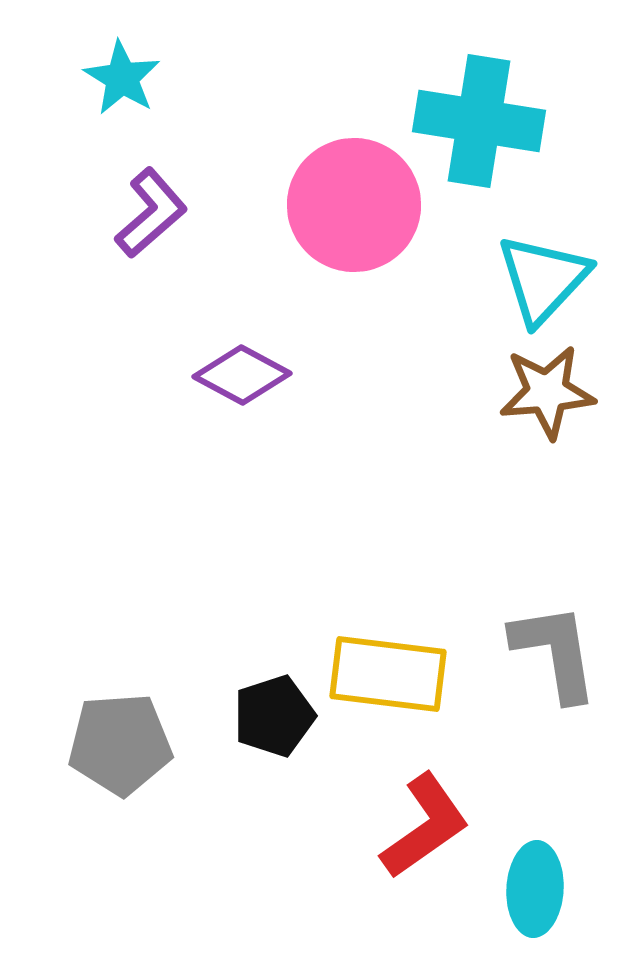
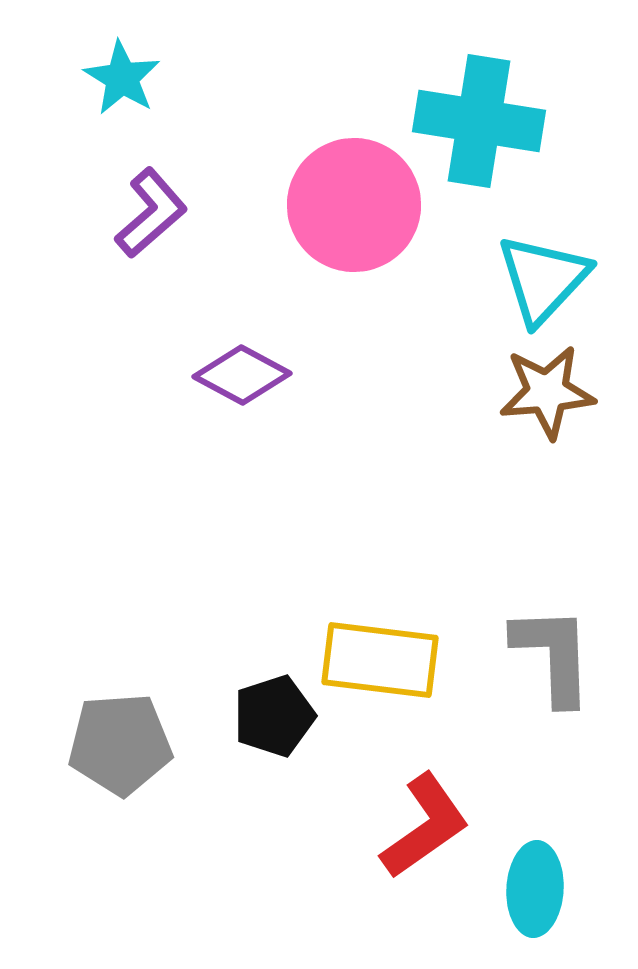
gray L-shape: moved 2 px left, 3 px down; rotated 7 degrees clockwise
yellow rectangle: moved 8 px left, 14 px up
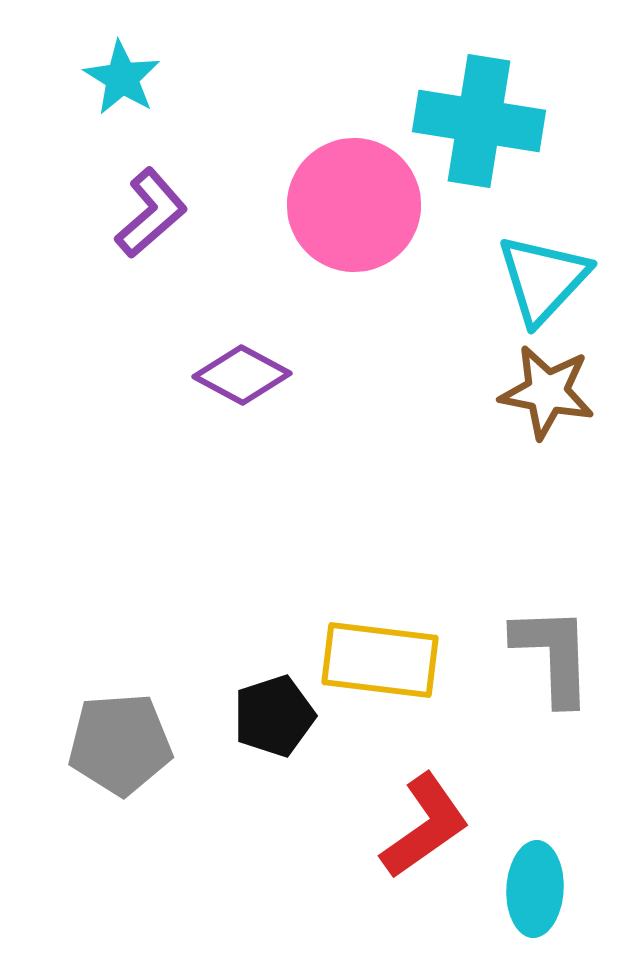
brown star: rotated 16 degrees clockwise
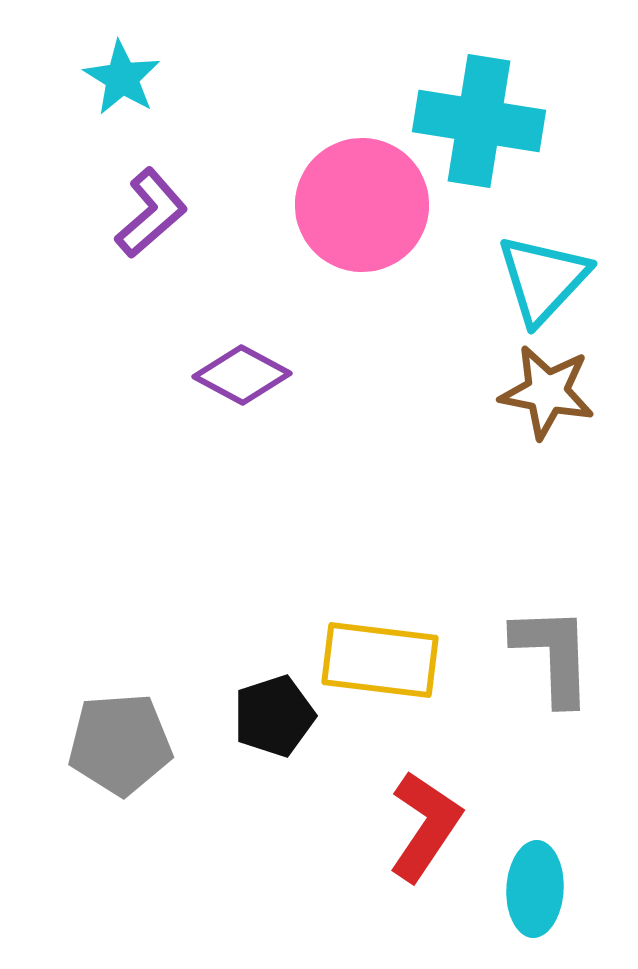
pink circle: moved 8 px right
red L-shape: rotated 21 degrees counterclockwise
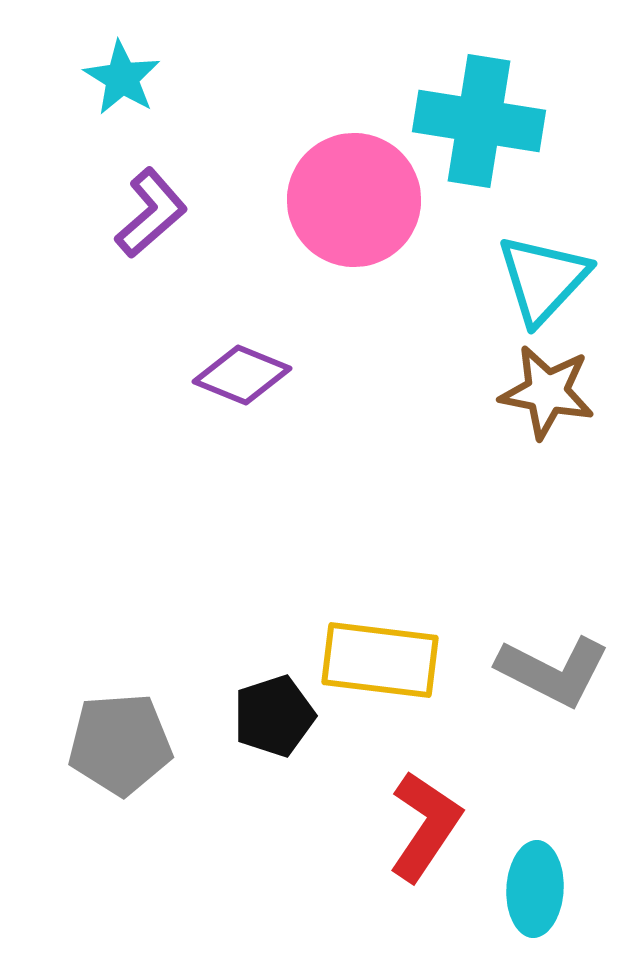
pink circle: moved 8 px left, 5 px up
purple diamond: rotated 6 degrees counterclockwise
gray L-shape: moved 16 px down; rotated 119 degrees clockwise
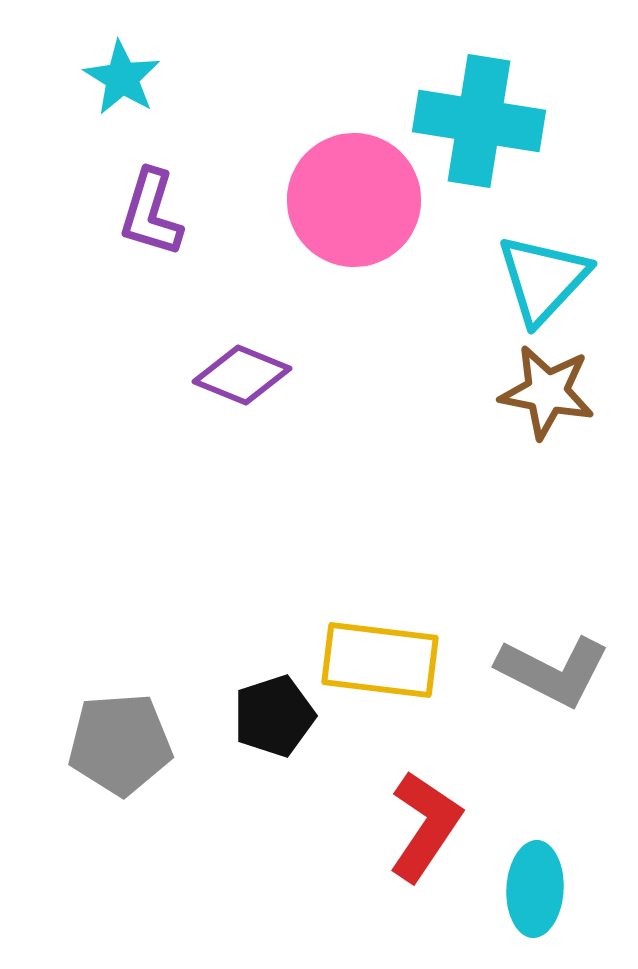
purple L-shape: rotated 148 degrees clockwise
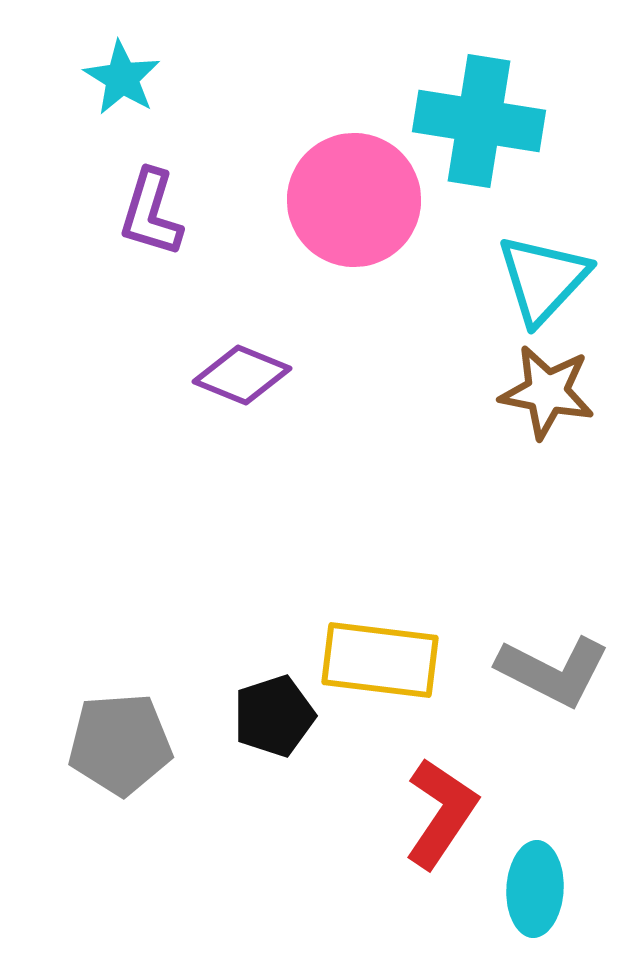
red L-shape: moved 16 px right, 13 px up
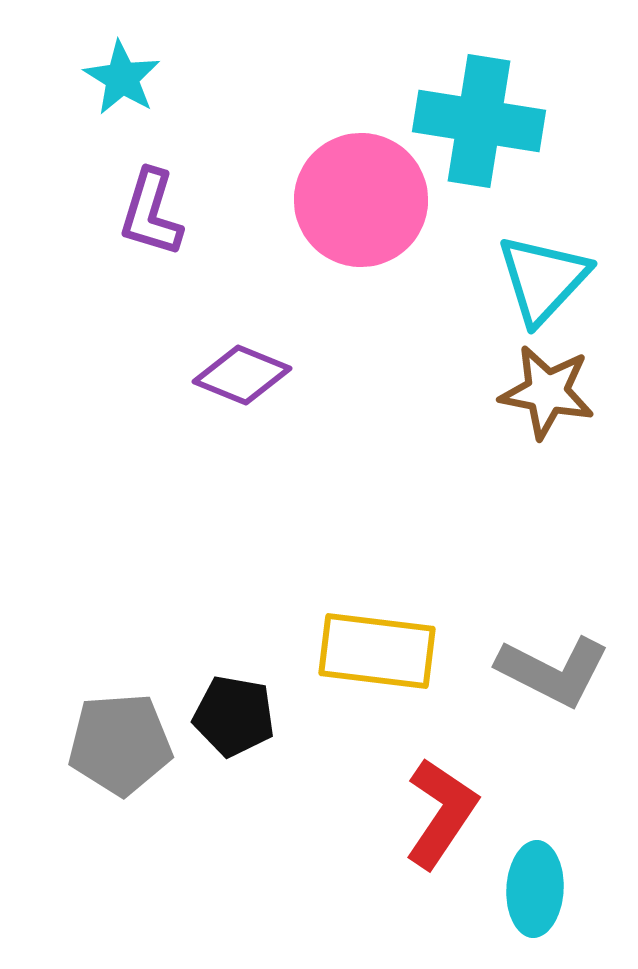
pink circle: moved 7 px right
yellow rectangle: moved 3 px left, 9 px up
black pentagon: moved 40 px left; rotated 28 degrees clockwise
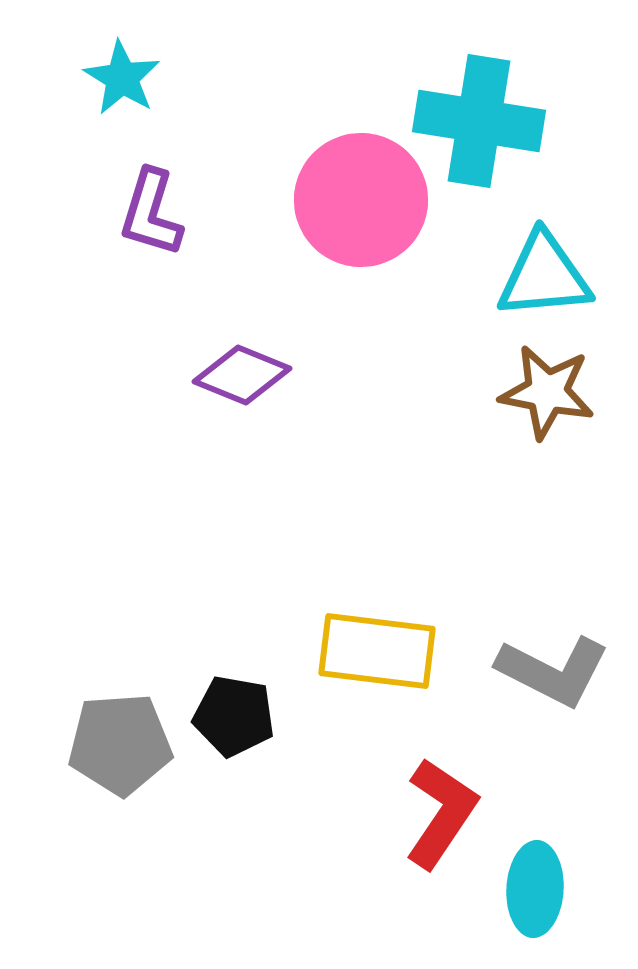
cyan triangle: moved 1 px right, 3 px up; rotated 42 degrees clockwise
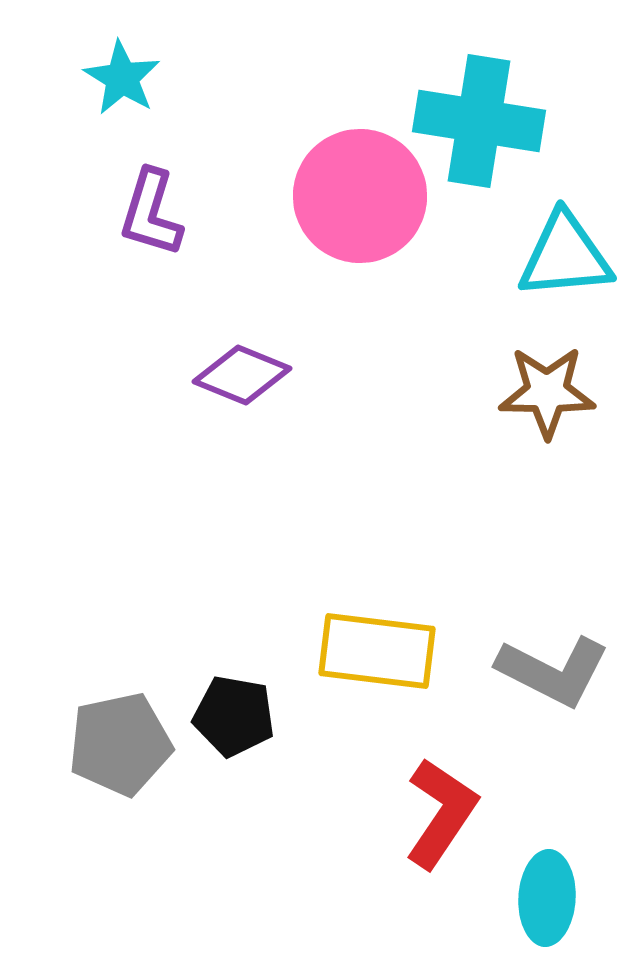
pink circle: moved 1 px left, 4 px up
cyan triangle: moved 21 px right, 20 px up
brown star: rotated 10 degrees counterclockwise
gray pentagon: rotated 8 degrees counterclockwise
cyan ellipse: moved 12 px right, 9 px down
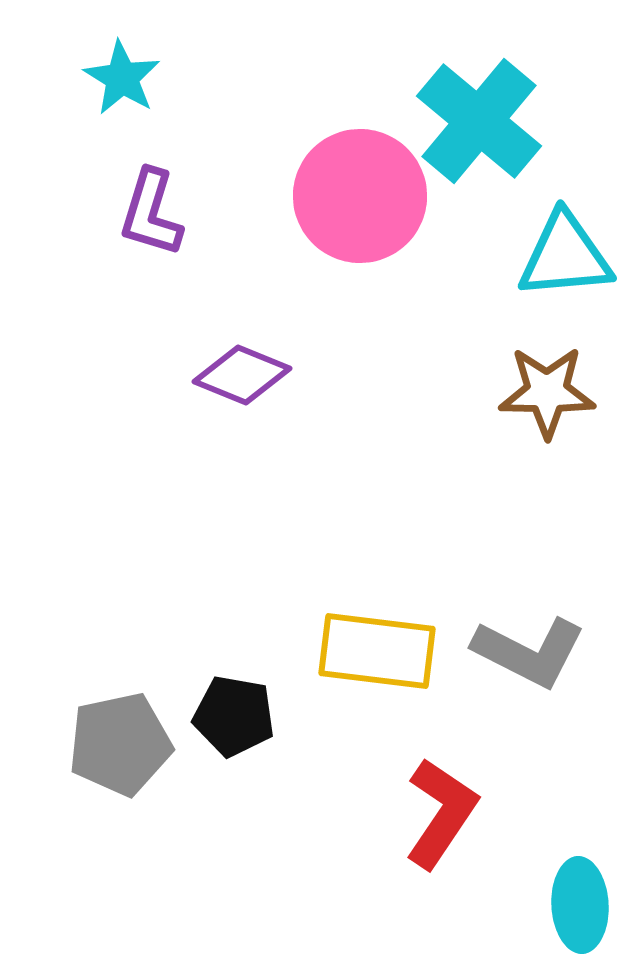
cyan cross: rotated 31 degrees clockwise
gray L-shape: moved 24 px left, 19 px up
cyan ellipse: moved 33 px right, 7 px down; rotated 6 degrees counterclockwise
